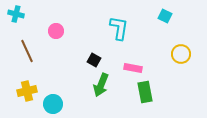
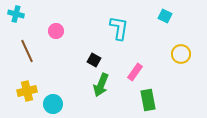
pink rectangle: moved 2 px right, 4 px down; rotated 66 degrees counterclockwise
green rectangle: moved 3 px right, 8 px down
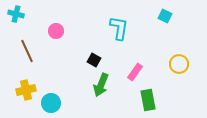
yellow circle: moved 2 px left, 10 px down
yellow cross: moved 1 px left, 1 px up
cyan circle: moved 2 px left, 1 px up
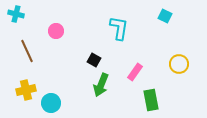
green rectangle: moved 3 px right
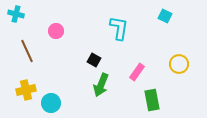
pink rectangle: moved 2 px right
green rectangle: moved 1 px right
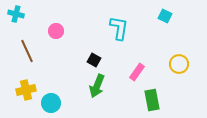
green arrow: moved 4 px left, 1 px down
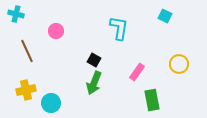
green arrow: moved 3 px left, 3 px up
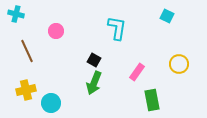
cyan square: moved 2 px right
cyan L-shape: moved 2 px left
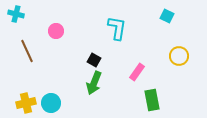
yellow circle: moved 8 px up
yellow cross: moved 13 px down
